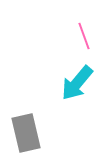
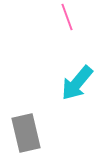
pink line: moved 17 px left, 19 px up
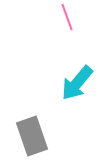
gray rectangle: moved 6 px right, 3 px down; rotated 6 degrees counterclockwise
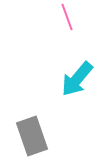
cyan arrow: moved 4 px up
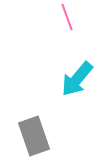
gray rectangle: moved 2 px right
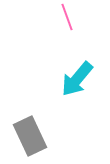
gray rectangle: moved 4 px left; rotated 6 degrees counterclockwise
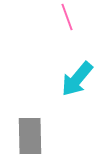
gray rectangle: rotated 24 degrees clockwise
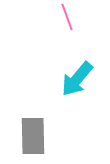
gray rectangle: moved 3 px right
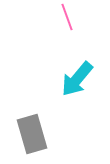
gray rectangle: moved 1 px left, 2 px up; rotated 15 degrees counterclockwise
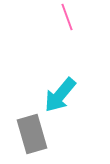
cyan arrow: moved 17 px left, 16 px down
